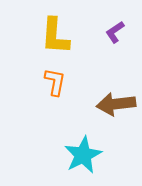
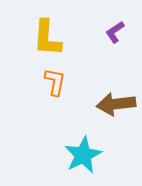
yellow L-shape: moved 8 px left, 2 px down
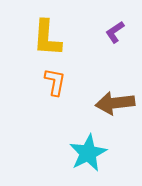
brown arrow: moved 1 px left, 1 px up
cyan star: moved 5 px right, 2 px up
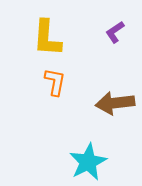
cyan star: moved 9 px down
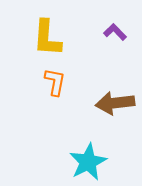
purple L-shape: rotated 80 degrees clockwise
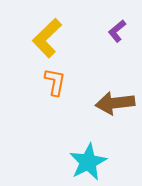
purple L-shape: moved 2 px right, 1 px up; rotated 85 degrees counterclockwise
yellow L-shape: rotated 42 degrees clockwise
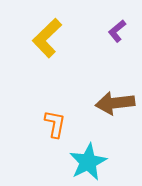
orange L-shape: moved 42 px down
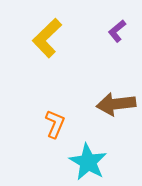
brown arrow: moved 1 px right, 1 px down
orange L-shape: rotated 12 degrees clockwise
cyan star: rotated 15 degrees counterclockwise
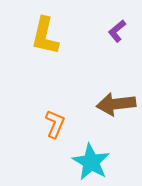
yellow L-shape: moved 2 px left, 2 px up; rotated 33 degrees counterclockwise
cyan star: moved 3 px right
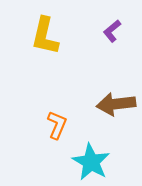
purple L-shape: moved 5 px left
orange L-shape: moved 2 px right, 1 px down
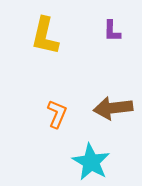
purple L-shape: rotated 50 degrees counterclockwise
brown arrow: moved 3 px left, 4 px down
orange L-shape: moved 11 px up
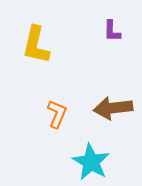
yellow L-shape: moved 9 px left, 9 px down
